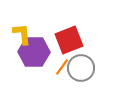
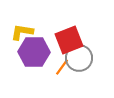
yellow L-shape: moved 2 px up; rotated 75 degrees counterclockwise
gray circle: moved 2 px left, 10 px up
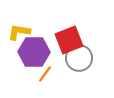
yellow L-shape: moved 3 px left
orange line: moved 17 px left, 7 px down
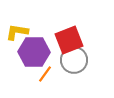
yellow L-shape: moved 2 px left
gray circle: moved 5 px left, 2 px down
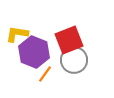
yellow L-shape: moved 2 px down
purple hexagon: rotated 20 degrees clockwise
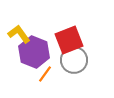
yellow L-shape: moved 2 px right; rotated 45 degrees clockwise
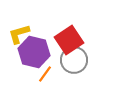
yellow L-shape: rotated 70 degrees counterclockwise
red square: rotated 12 degrees counterclockwise
purple hexagon: rotated 8 degrees counterclockwise
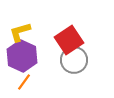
yellow L-shape: moved 1 px right, 2 px up
purple hexagon: moved 12 px left, 4 px down; rotated 12 degrees clockwise
orange line: moved 21 px left, 8 px down
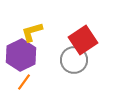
yellow L-shape: moved 12 px right
red square: moved 14 px right
purple hexagon: moved 1 px left, 1 px up; rotated 8 degrees clockwise
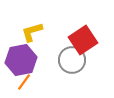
purple hexagon: moved 5 px down; rotated 16 degrees clockwise
gray circle: moved 2 px left
